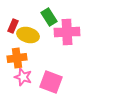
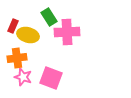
pink square: moved 4 px up
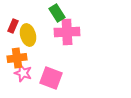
green rectangle: moved 8 px right, 4 px up
yellow ellipse: rotated 60 degrees clockwise
pink star: moved 4 px up
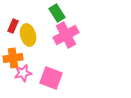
pink cross: moved 1 px left, 3 px down; rotated 25 degrees counterclockwise
orange cross: moved 4 px left
pink star: rotated 30 degrees counterclockwise
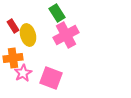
red rectangle: rotated 56 degrees counterclockwise
pink star: rotated 18 degrees counterclockwise
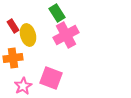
pink star: moved 13 px down
